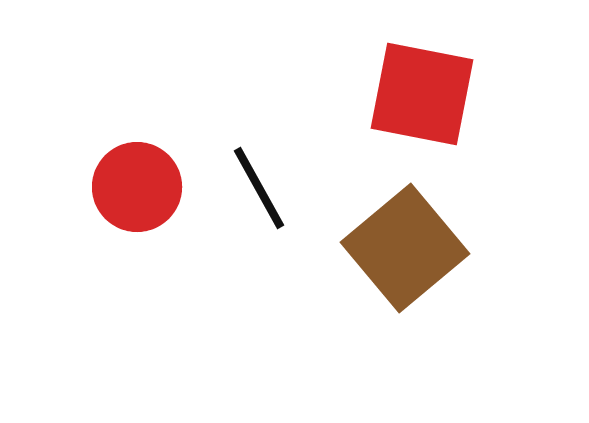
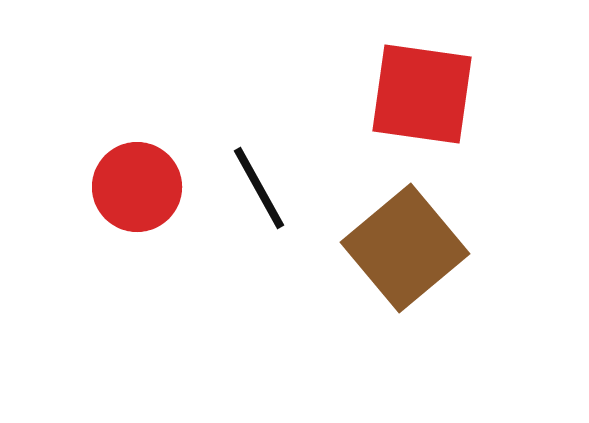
red square: rotated 3 degrees counterclockwise
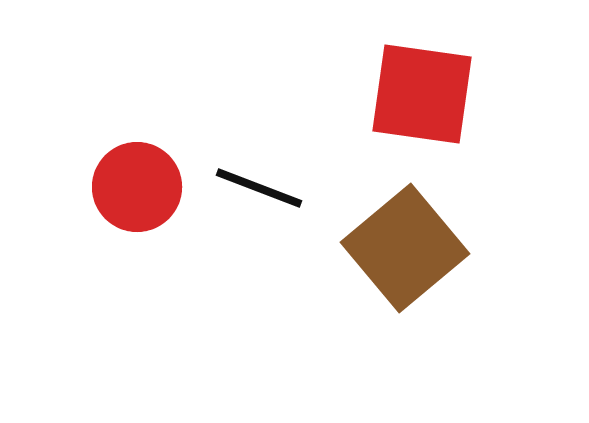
black line: rotated 40 degrees counterclockwise
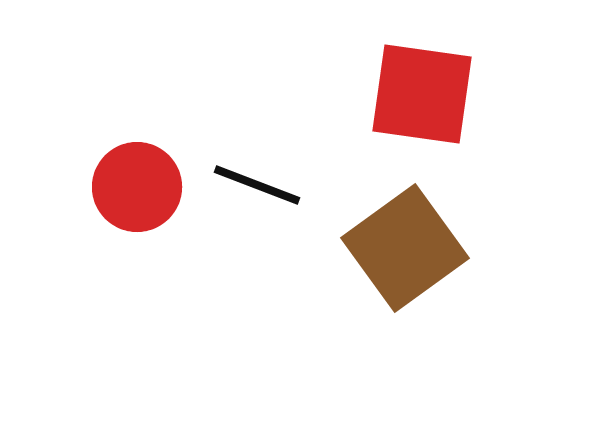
black line: moved 2 px left, 3 px up
brown square: rotated 4 degrees clockwise
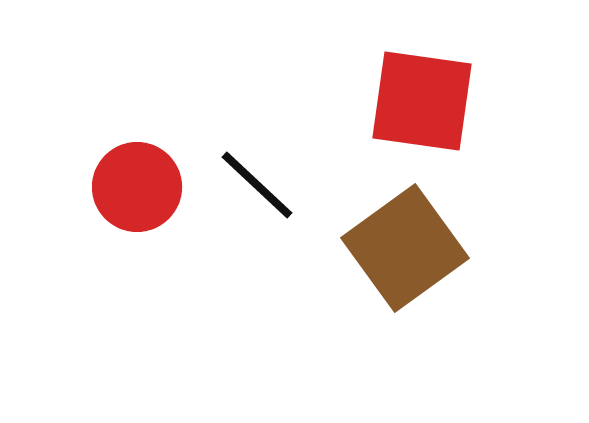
red square: moved 7 px down
black line: rotated 22 degrees clockwise
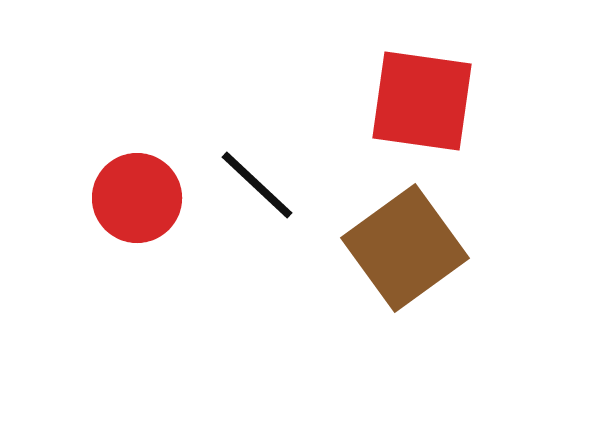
red circle: moved 11 px down
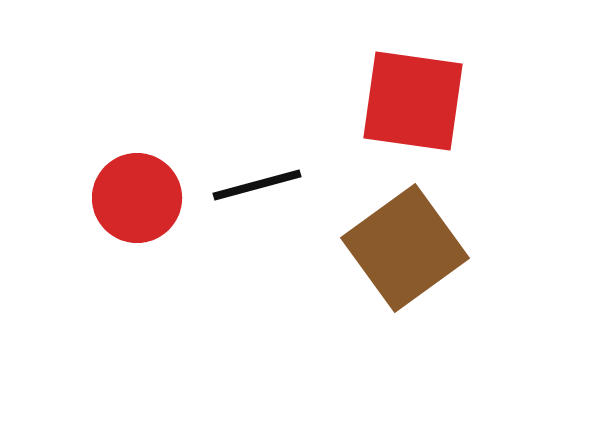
red square: moved 9 px left
black line: rotated 58 degrees counterclockwise
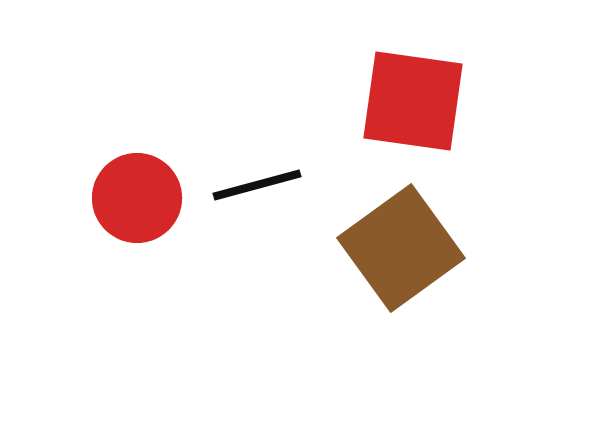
brown square: moved 4 px left
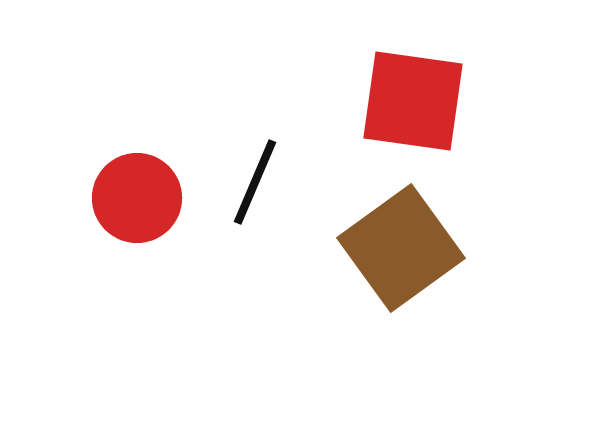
black line: moved 2 px left, 3 px up; rotated 52 degrees counterclockwise
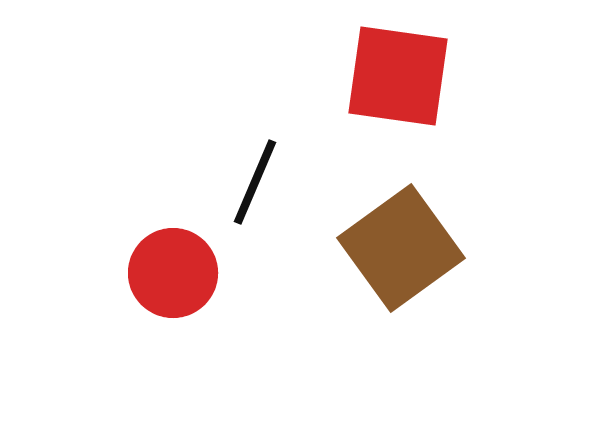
red square: moved 15 px left, 25 px up
red circle: moved 36 px right, 75 px down
